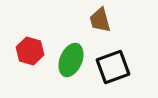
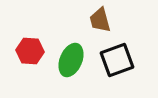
red hexagon: rotated 12 degrees counterclockwise
black square: moved 4 px right, 7 px up
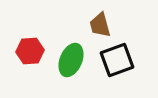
brown trapezoid: moved 5 px down
red hexagon: rotated 8 degrees counterclockwise
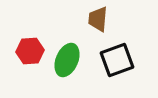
brown trapezoid: moved 2 px left, 6 px up; rotated 20 degrees clockwise
green ellipse: moved 4 px left
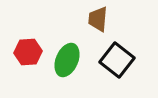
red hexagon: moved 2 px left, 1 px down
black square: rotated 32 degrees counterclockwise
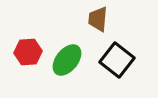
green ellipse: rotated 16 degrees clockwise
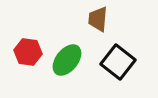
red hexagon: rotated 12 degrees clockwise
black square: moved 1 px right, 2 px down
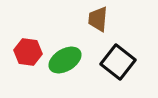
green ellipse: moved 2 px left; rotated 20 degrees clockwise
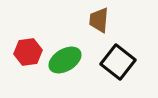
brown trapezoid: moved 1 px right, 1 px down
red hexagon: rotated 16 degrees counterclockwise
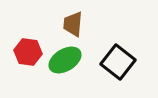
brown trapezoid: moved 26 px left, 4 px down
red hexagon: rotated 16 degrees clockwise
